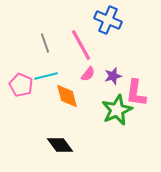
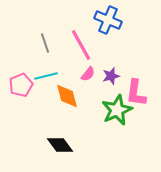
purple star: moved 2 px left
pink pentagon: rotated 25 degrees clockwise
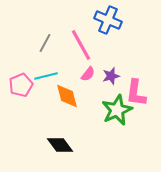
gray line: rotated 48 degrees clockwise
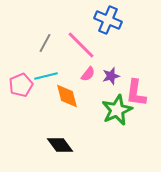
pink line: rotated 16 degrees counterclockwise
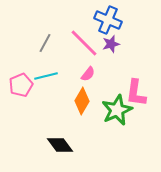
pink line: moved 3 px right, 2 px up
purple star: moved 32 px up
orange diamond: moved 15 px right, 5 px down; rotated 44 degrees clockwise
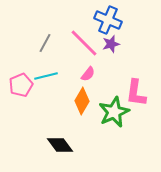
green star: moved 3 px left, 2 px down
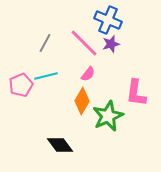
green star: moved 6 px left, 4 px down
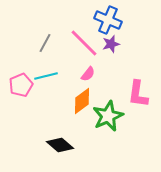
pink L-shape: moved 2 px right, 1 px down
orange diamond: rotated 24 degrees clockwise
black diamond: rotated 12 degrees counterclockwise
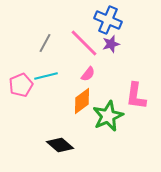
pink L-shape: moved 2 px left, 2 px down
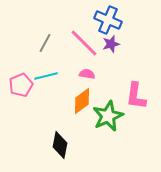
pink semicircle: moved 1 px left; rotated 119 degrees counterclockwise
black diamond: rotated 60 degrees clockwise
